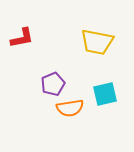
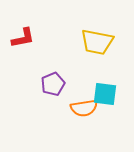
red L-shape: moved 1 px right
cyan square: rotated 20 degrees clockwise
orange semicircle: moved 14 px right
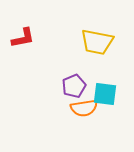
purple pentagon: moved 21 px right, 2 px down
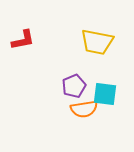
red L-shape: moved 2 px down
orange semicircle: moved 1 px down
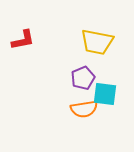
purple pentagon: moved 9 px right, 8 px up
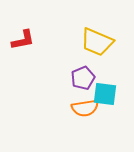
yellow trapezoid: rotated 12 degrees clockwise
orange semicircle: moved 1 px right, 1 px up
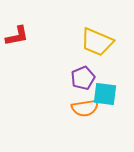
red L-shape: moved 6 px left, 4 px up
